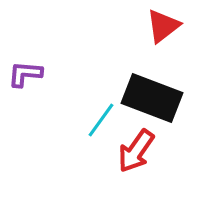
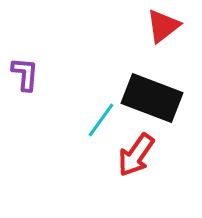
purple L-shape: rotated 90 degrees clockwise
red arrow: moved 4 px down
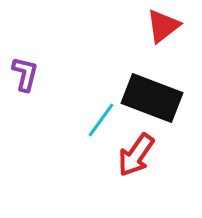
purple L-shape: rotated 9 degrees clockwise
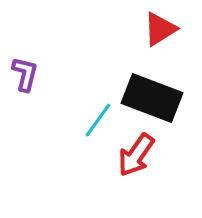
red triangle: moved 3 px left, 3 px down; rotated 6 degrees clockwise
cyan line: moved 3 px left
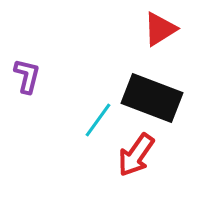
purple L-shape: moved 2 px right, 2 px down
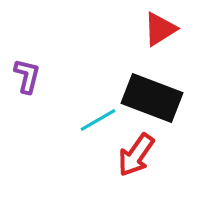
cyan line: rotated 24 degrees clockwise
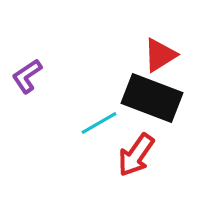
red triangle: moved 26 px down
purple L-shape: rotated 138 degrees counterclockwise
cyan line: moved 1 px right, 3 px down
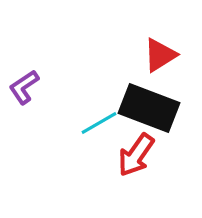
purple L-shape: moved 3 px left, 11 px down
black rectangle: moved 3 px left, 10 px down
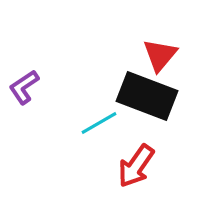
red triangle: rotated 18 degrees counterclockwise
black rectangle: moved 2 px left, 12 px up
red arrow: moved 11 px down
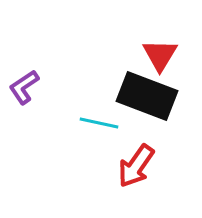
red triangle: rotated 9 degrees counterclockwise
cyan line: rotated 42 degrees clockwise
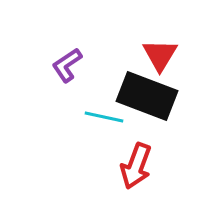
purple L-shape: moved 43 px right, 22 px up
cyan line: moved 5 px right, 6 px up
red arrow: rotated 15 degrees counterclockwise
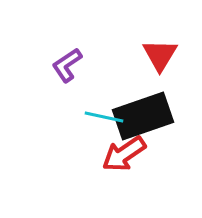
black rectangle: moved 4 px left, 20 px down; rotated 40 degrees counterclockwise
red arrow: moved 12 px left, 12 px up; rotated 36 degrees clockwise
